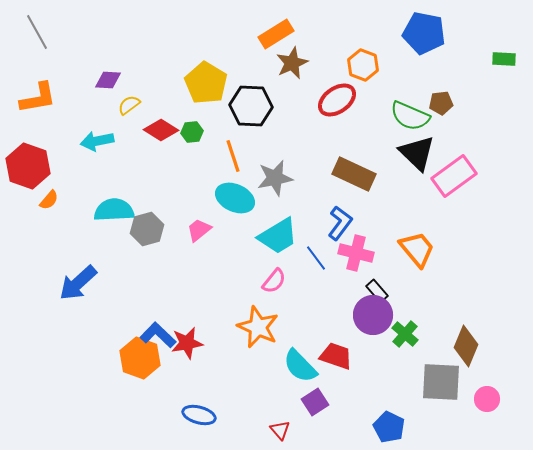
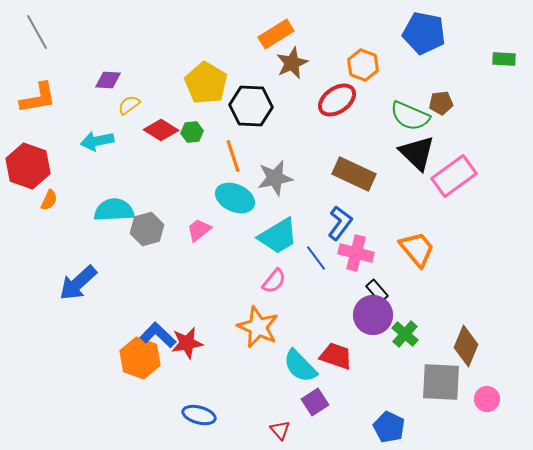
orange semicircle at (49, 200): rotated 15 degrees counterclockwise
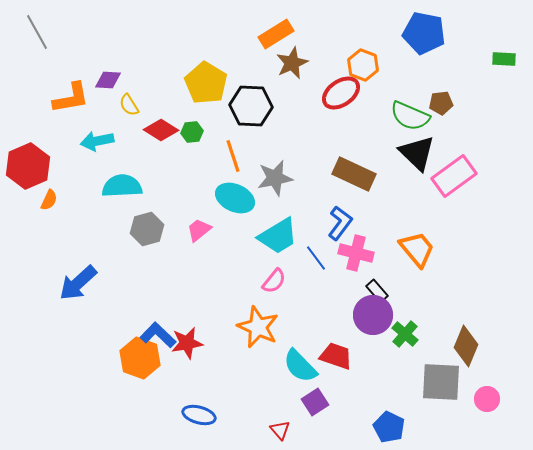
orange L-shape at (38, 98): moved 33 px right
red ellipse at (337, 100): moved 4 px right, 7 px up
yellow semicircle at (129, 105): rotated 85 degrees counterclockwise
red hexagon at (28, 166): rotated 18 degrees clockwise
cyan semicircle at (114, 210): moved 8 px right, 24 px up
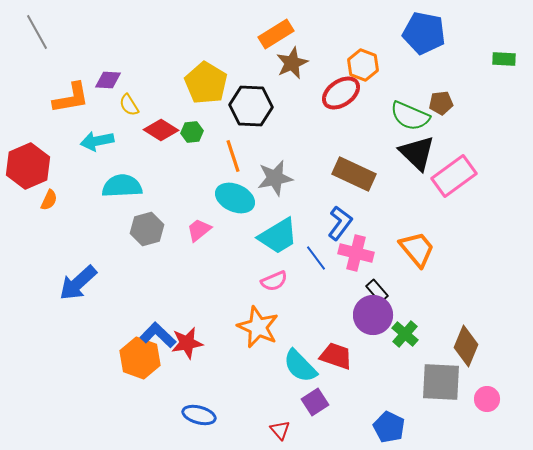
pink semicircle at (274, 281): rotated 28 degrees clockwise
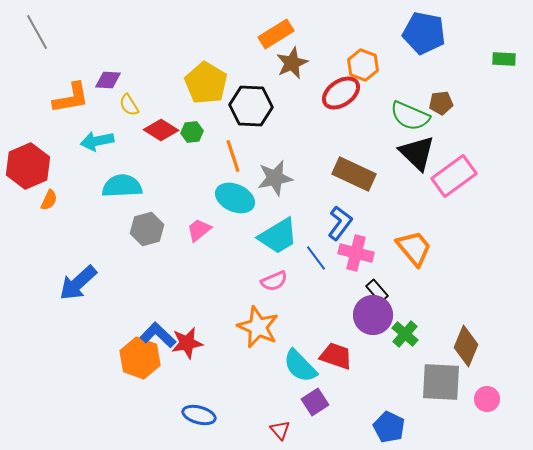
orange trapezoid at (417, 249): moved 3 px left, 1 px up
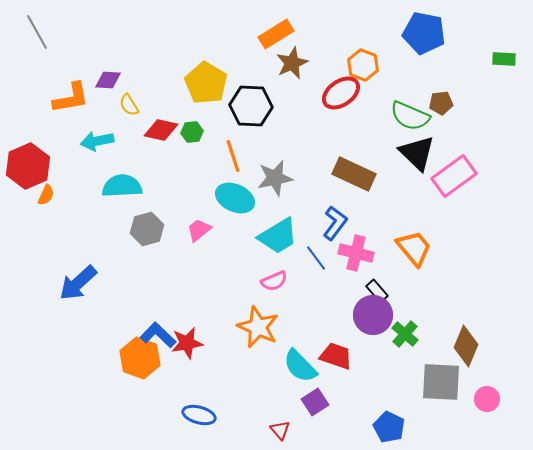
red diamond at (161, 130): rotated 20 degrees counterclockwise
orange semicircle at (49, 200): moved 3 px left, 5 px up
blue L-shape at (340, 223): moved 5 px left
